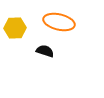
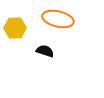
orange ellipse: moved 1 px left, 3 px up
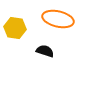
yellow hexagon: rotated 10 degrees clockwise
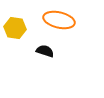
orange ellipse: moved 1 px right, 1 px down
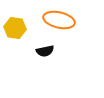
black semicircle: rotated 150 degrees clockwise
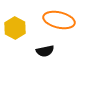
yellow hexagon: rotated 20 degrees clockwise
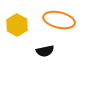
yellow hexagon: moved 2 px right, 3 px up
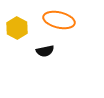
yellow hexagon: moved 3 px down
